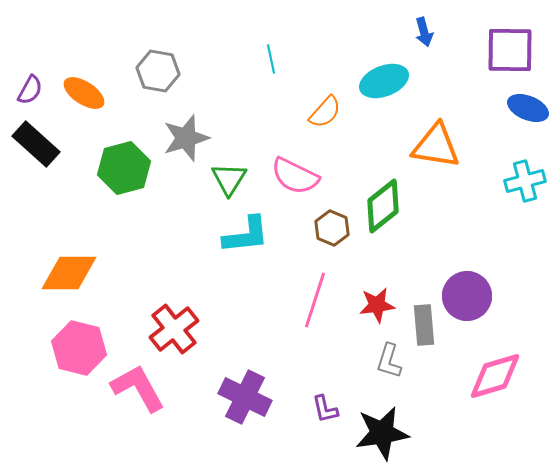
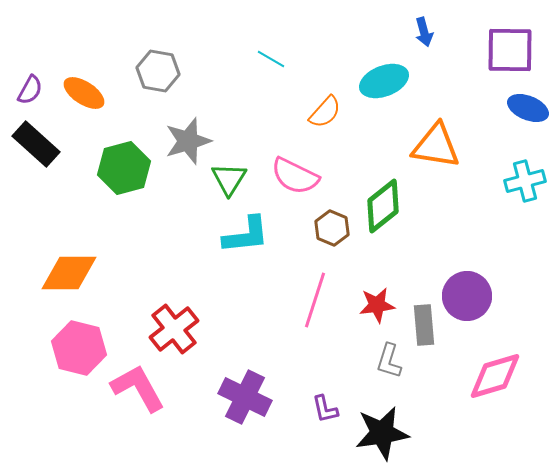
cyan line: rotated 48 degrees counterclockwise
gray star: moved 2 px right, 3 px down
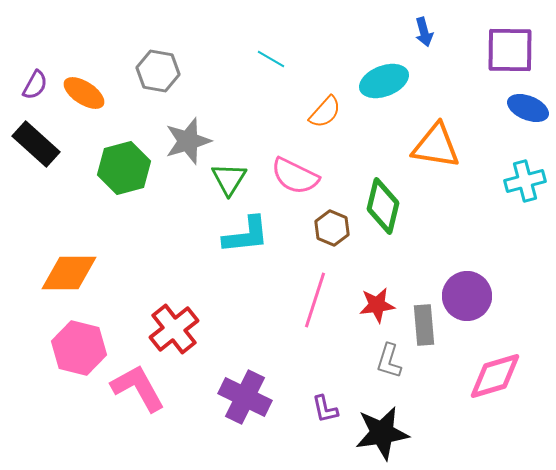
purple semicircle: moved 5 px right, 5 px up
green diamond: rotated 38 degrees counterclockwise
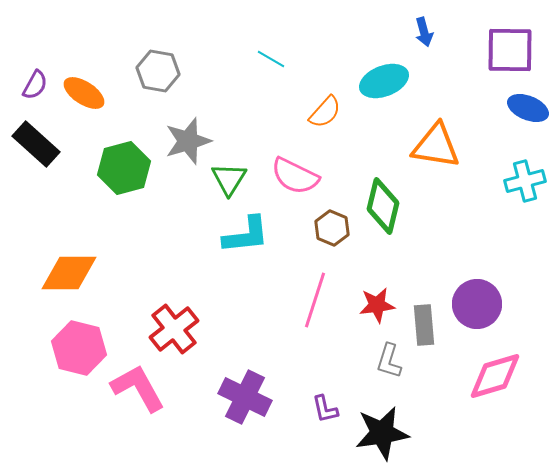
purple circle: moved 10 px right, 8 px down
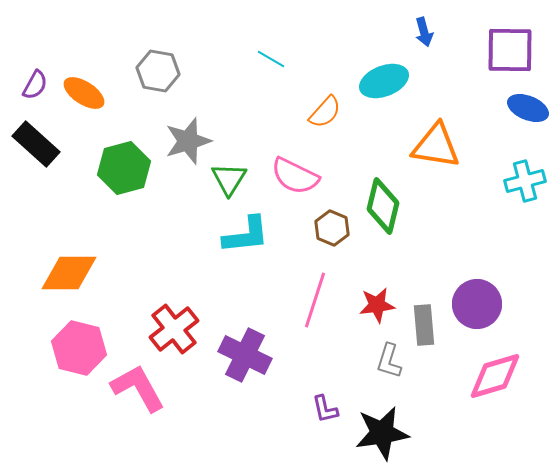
purple cross: moved 42 px up
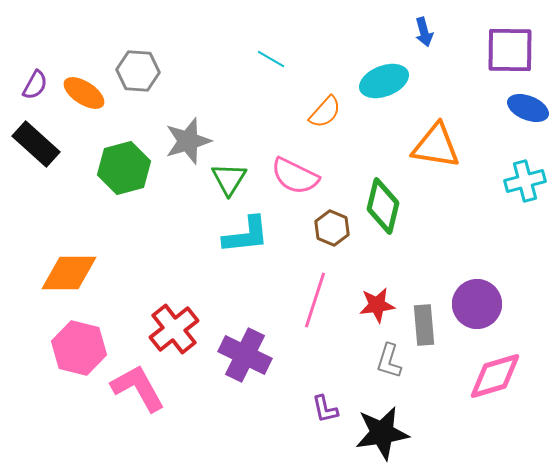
gray hexagon: moved 20 px left; rotated 6 degrees counterclockwise
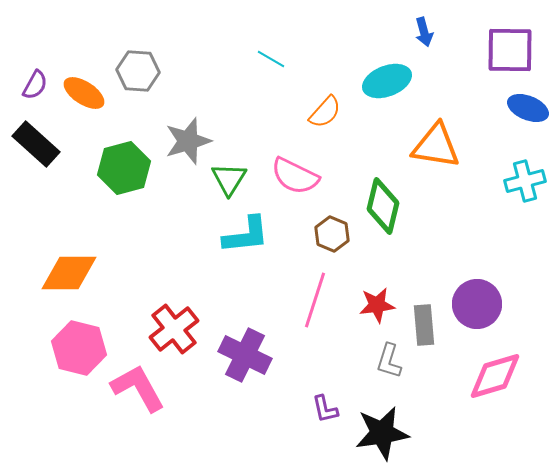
cyan ellipse: moved 3 px right
brown hexagon: moved 6 px down
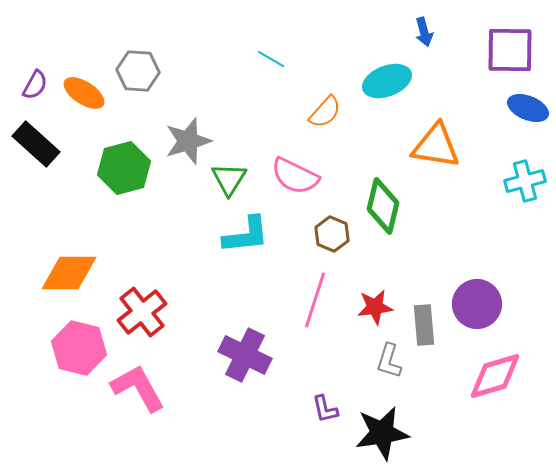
red star: moved 2 px left, 2 px down
red cross: moved 32 px left, 17 px up
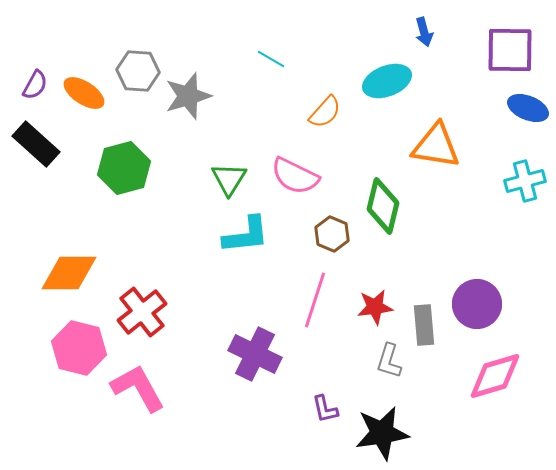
gray star: moved 45 px up
purple cross: moved 10 px right, 1 px up
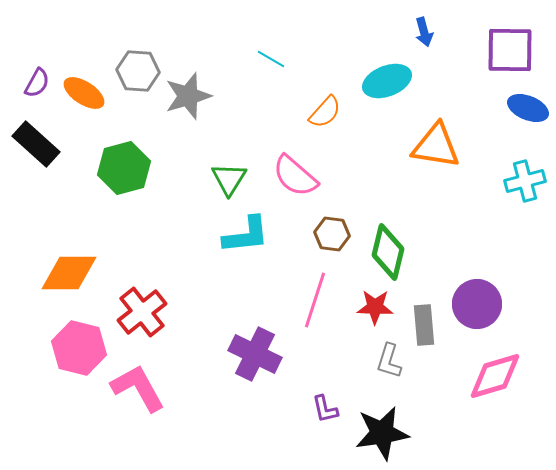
purple semicircle: moved 2 px right, 2 px up
pink semicircle: rotated 15 degrees clockwise
green diamond: moved 5 px right, 46 px down
brown hexagon: rotated 16 degrees counterclockwise
red star: rotated 9 degrees clockwise
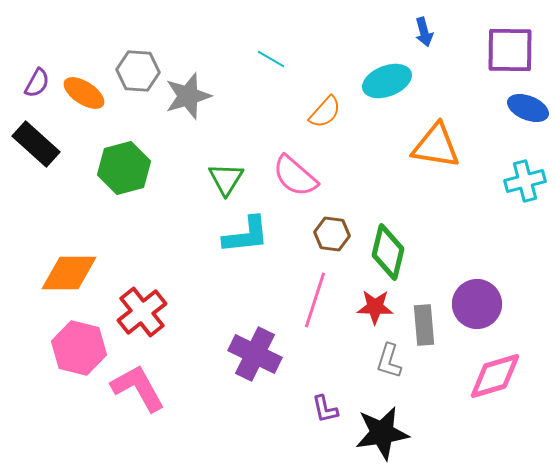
green triangle: moved 3 px left
